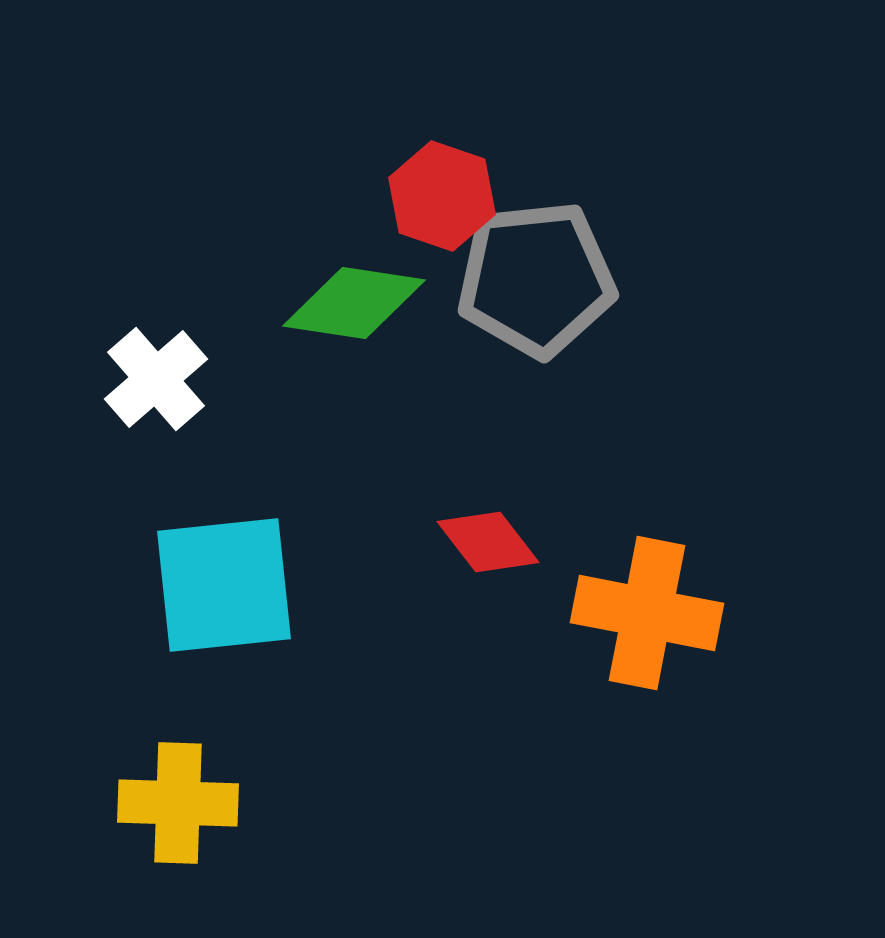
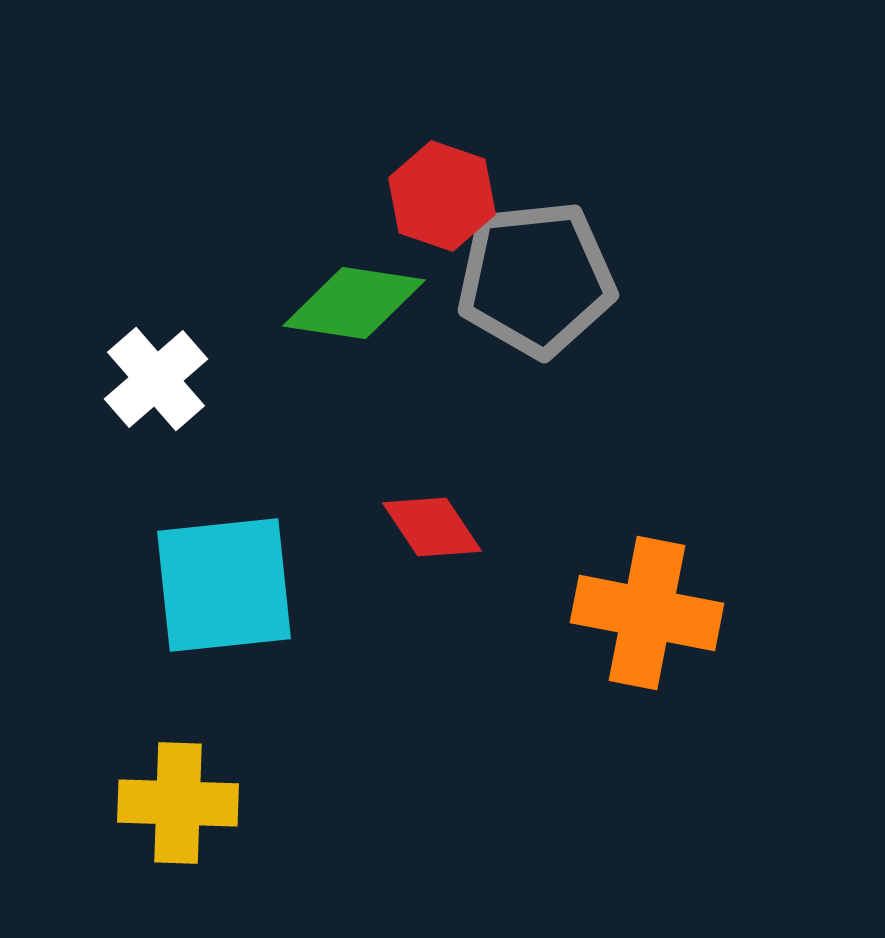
red diamond: moved 56 px left, 15 px up; rotated 4 degrees clockwise
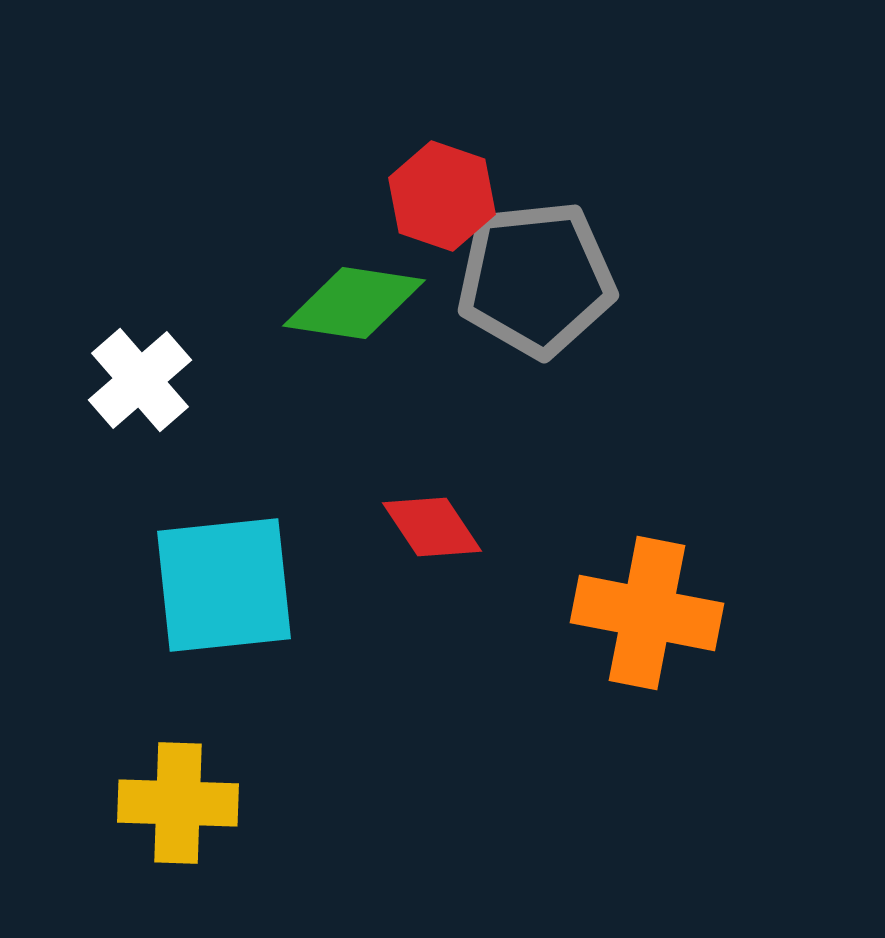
white cross: moved 16 px left, 1 px down
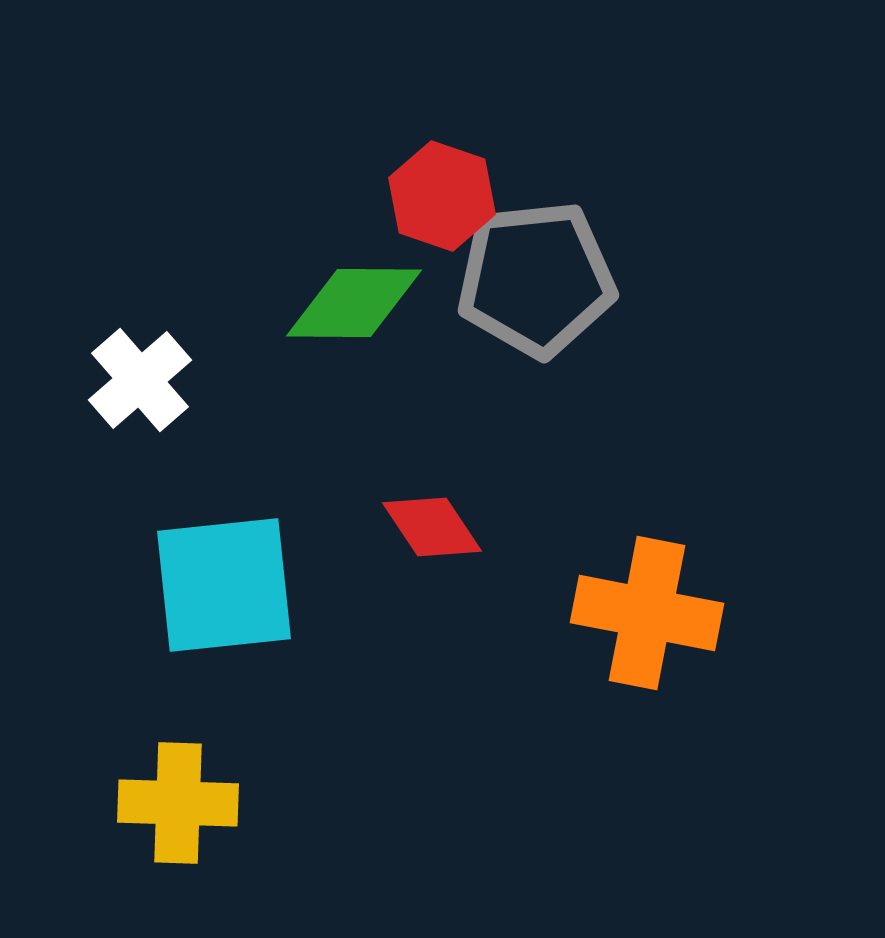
green diamond: rotated 8 degrees counterclockwise
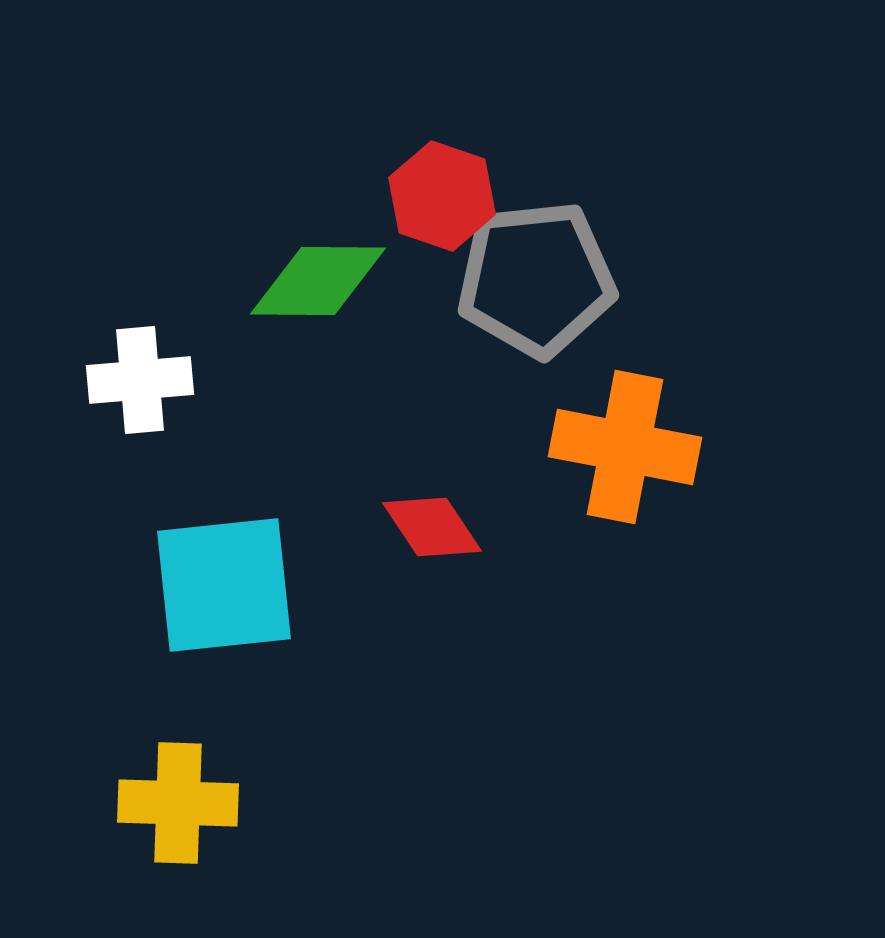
green diamond: moved 36 px left, 22 px up
white cross: rotated 36 degrees clockwise
orange cross: moved 22 px left, 166 px up
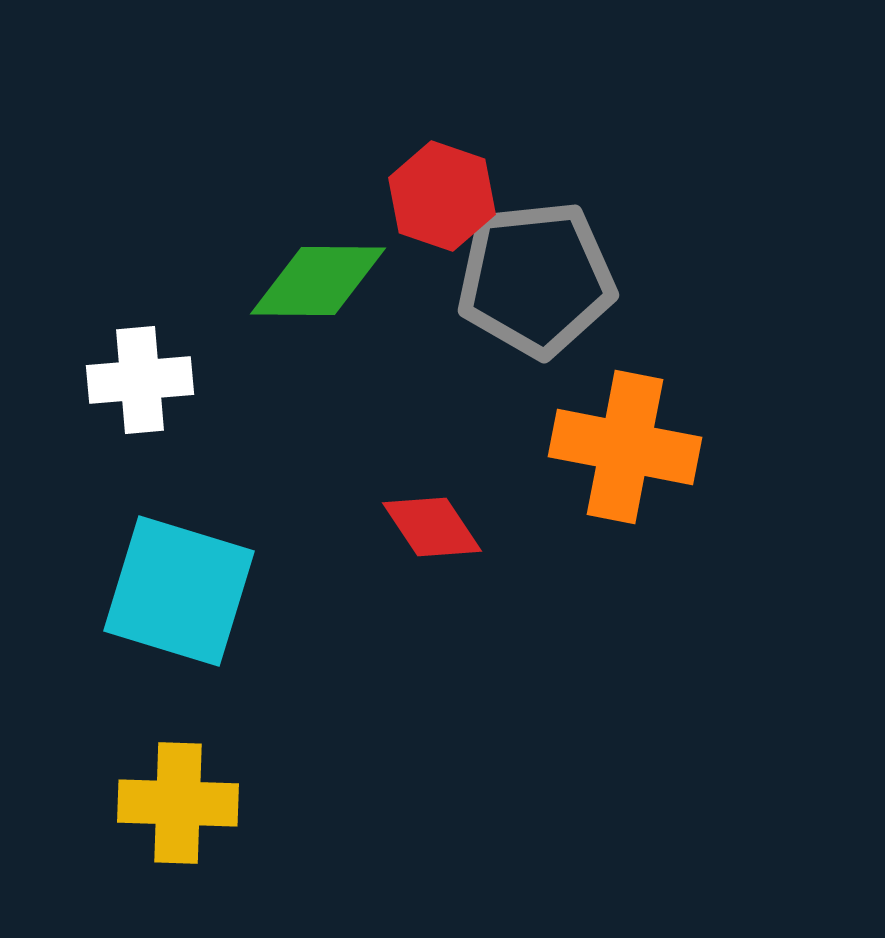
cyan square: moved 45 px left, 6 px down; rotated 23 degrees clockwise
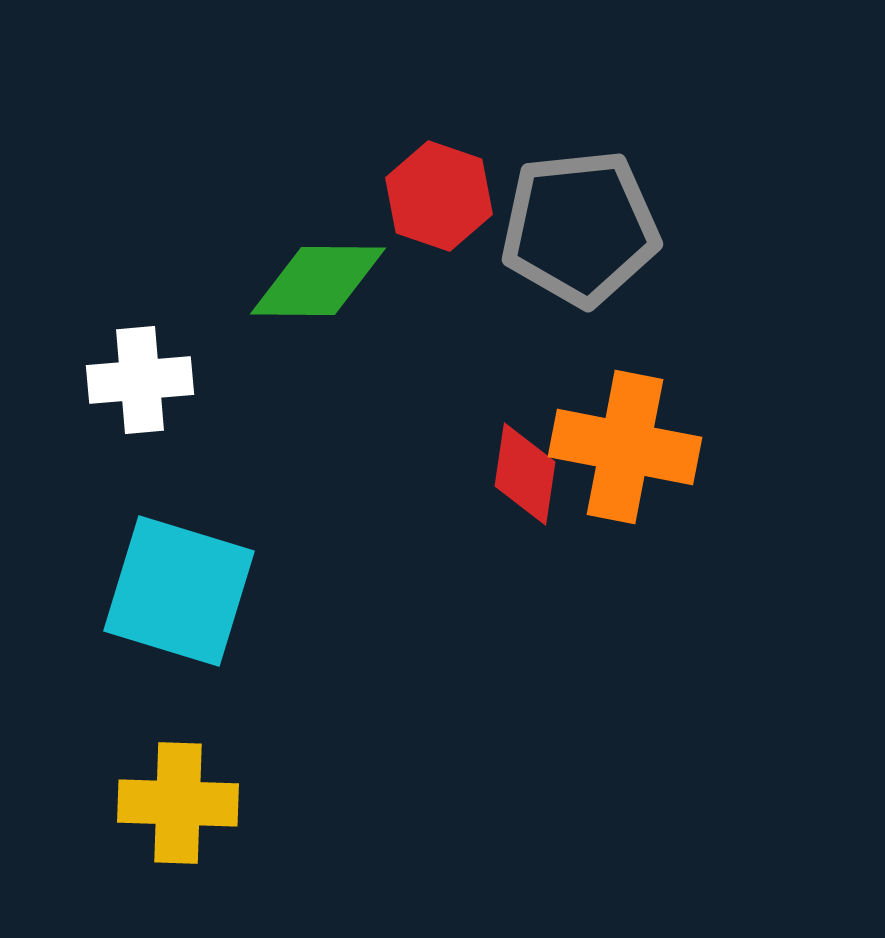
red hexagon: moved 3 px left
gray pentagon: moved 44 px right, 51 px up
red diamond: moved 93 px right, 53 px up; rotated 42 degrees clockwise
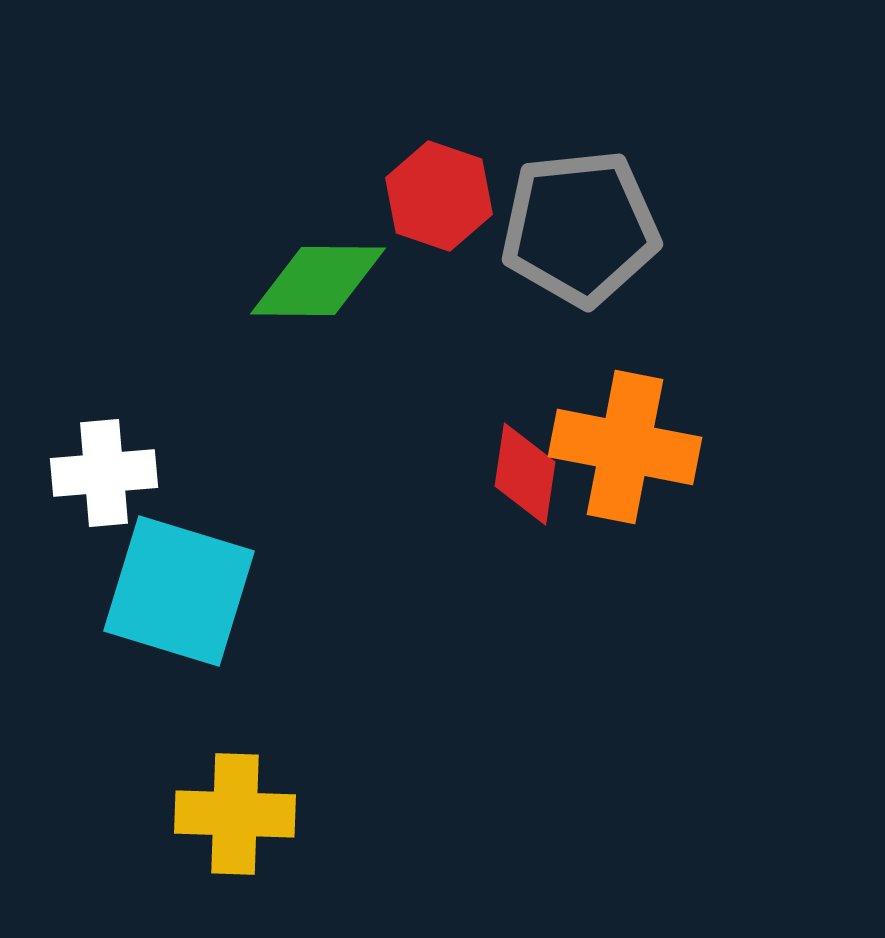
white cross: moved 36 px left, 93 px down
yellow cross: moved 57 px right, 11 px down
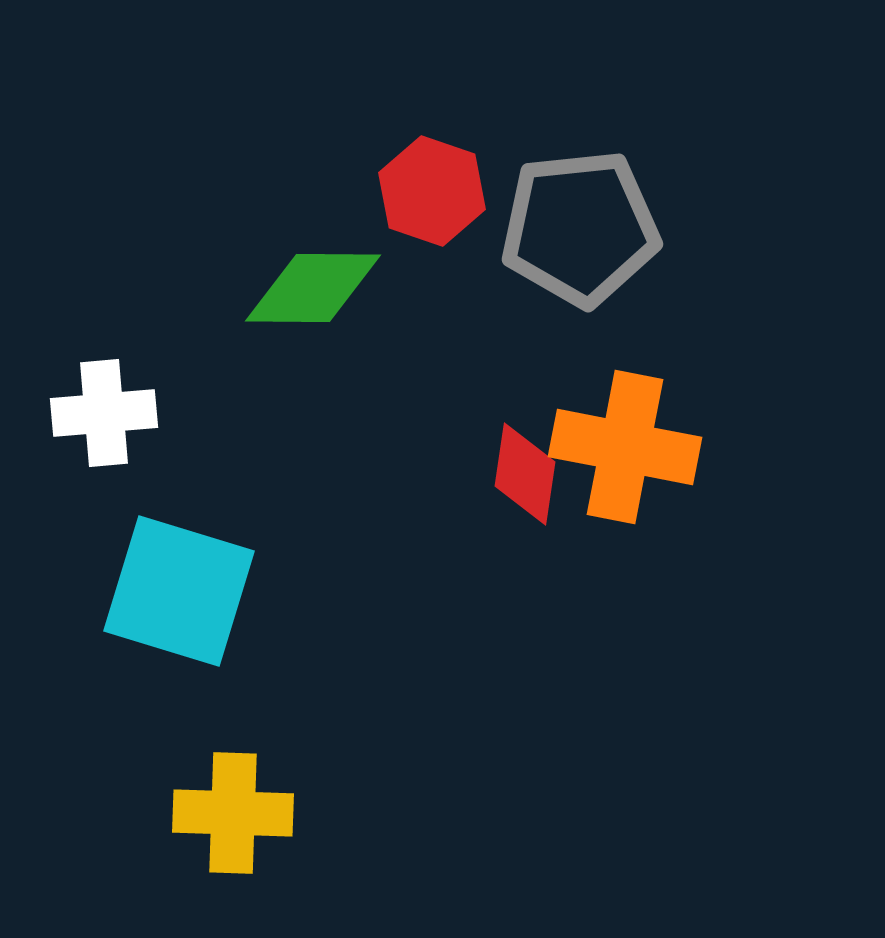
red hexagon: moved 7 px left, 5 px up
green diamond: moved 5 px left, 7 px down
white cross: moved 60 px up
yellow cross: moved 2 px left, 1 px up
